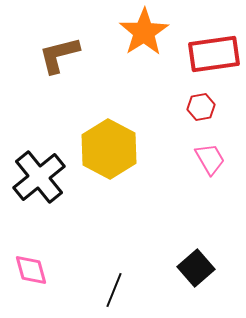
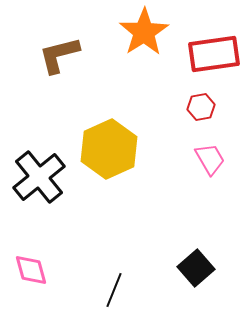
yellow hexagon: rotated 8 degrees clockwise
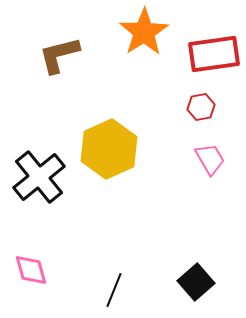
black square: moved 14 px down
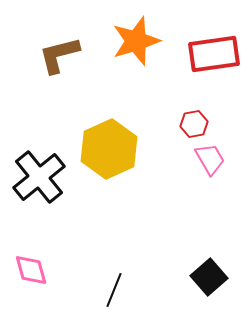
orange star: moved 8 px left, 9 px down; rotated 15 degrees clockwise
red hexagon: moved 7 px left, 17 px down
black square: moved 13 px right, 5 px up
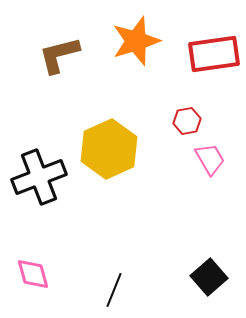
red hexagon: moved 7 px left, 3 px up
black cross: rotated 18 degrees clockwise
pink diamond: moved 2 px right, 4 px down
